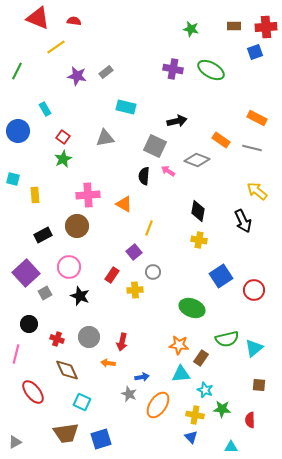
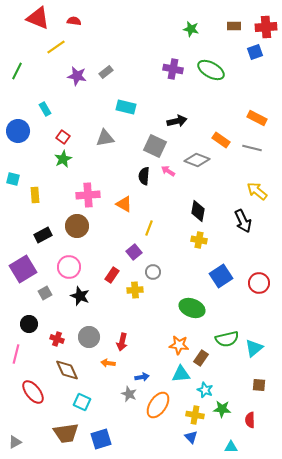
purple square at (26, 273): moved 3 px left, 4 px up; rotated 12 degrees clockwise
red circle at (254, 290): moved 5 px right, 7 px up
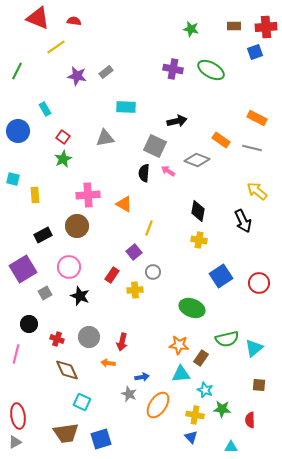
cyan rectangle at (126, 107): rotated 12 degrees counterclockwise
black semicircle at (144, 176): moved 3 px up
red ellipse at (33, 392): moved 15 px left, 24 px down; rotated 30 degrees clockwise
